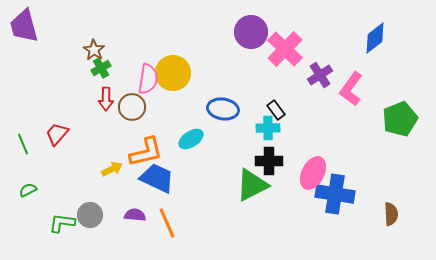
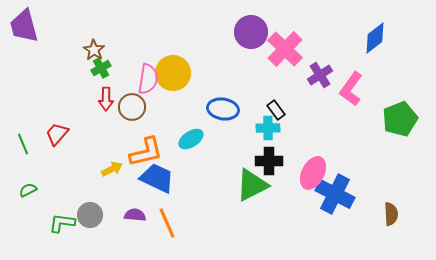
blue cross: rotated 18 degrees clockwise
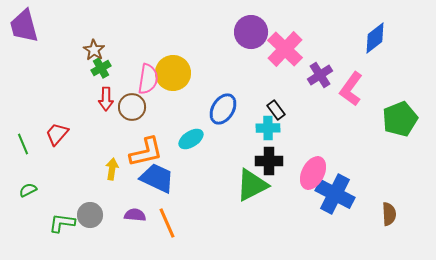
blue ellipse: rotated 68 degrees counterclockwise
yellow arrow: rotated 55 degrees counterclockwise
brown semicircle: moved 2 px left
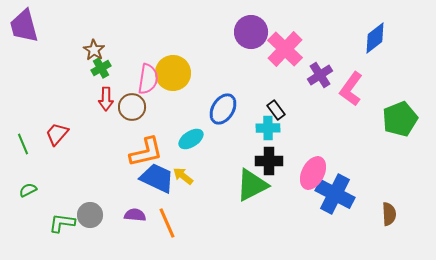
yellow arrow: moved 71 px right, 7 px down; rotated 60 degrees counterclockwise
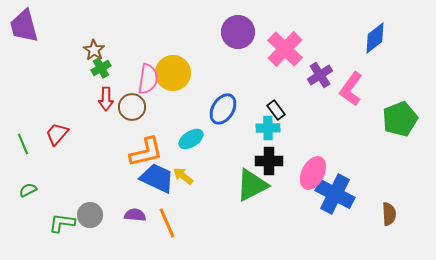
purple circle: moved 13 px left
